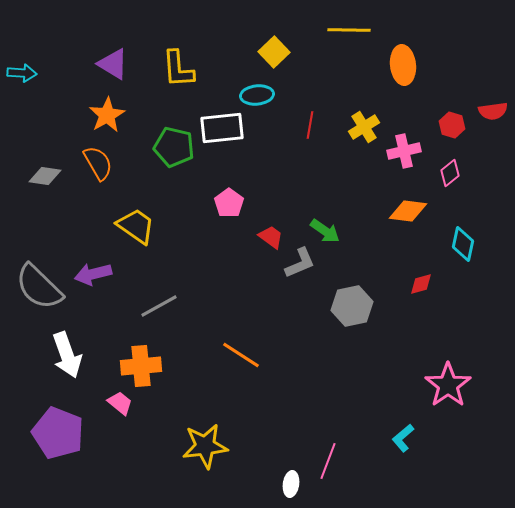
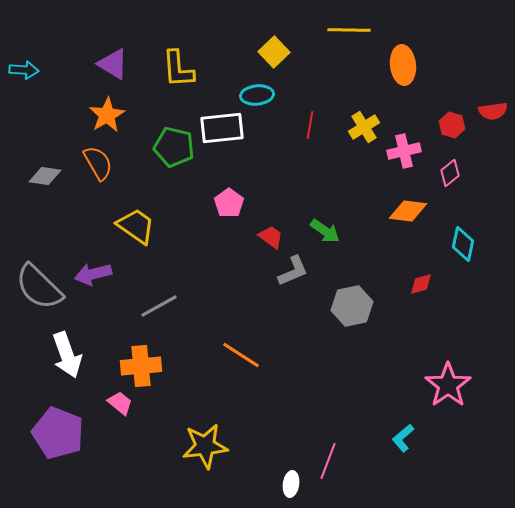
cyan arrow: moved 2 px right, 3 px up
gray L-shape: moved 7 px left, 8 px down
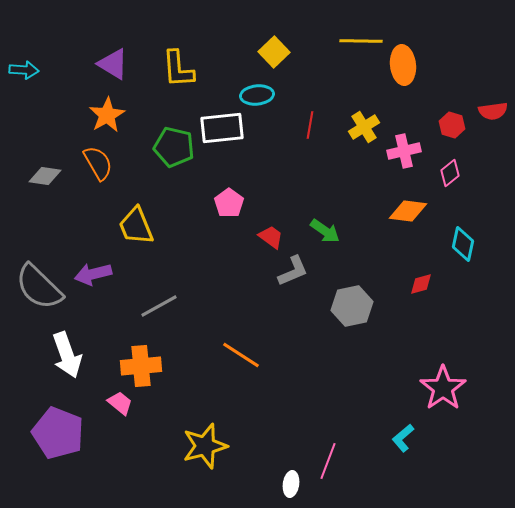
yellow line: moved 12 px right, 11 px down
yellow trapezoid: rotated 147 degrees counterclockwise
pink star: moved 5 px left, 3 px down
yellow star: rotated 9 degrees counterclockwise
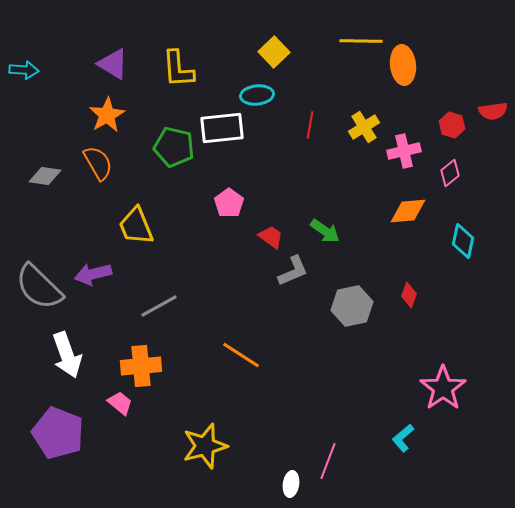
orange diamond: rotated 12 degrees counterclockwise
cyan diamond: moved 3 px up
red diamond: moved 12 px left, 11 px down; rotated 55 degrees counterclockwise
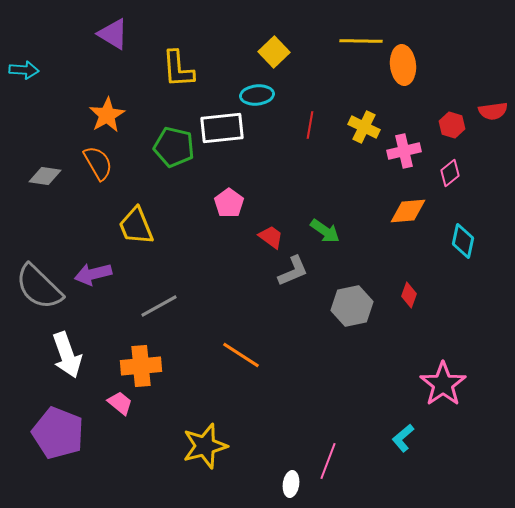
purple triangle: moved 30 px up
yellow cross: rotated 32 degrees counterclockwise
pink star: moved 4 px up
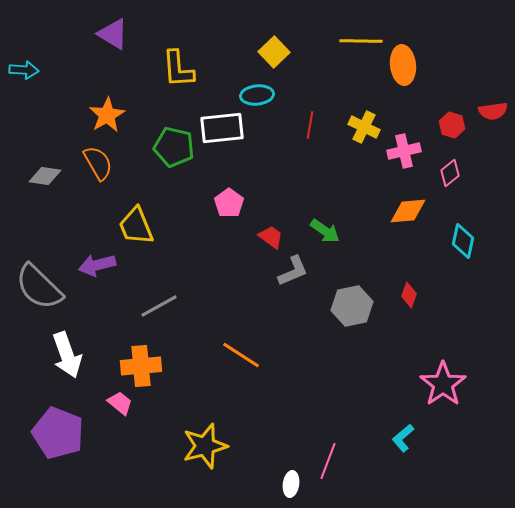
purple arrow: moved 4 px right, 9 px up
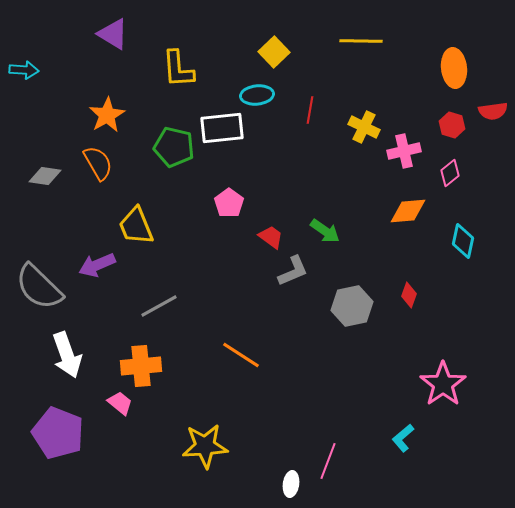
orange ellipse: moved 51 px right, 3 px down
red line: moved 15 px up
purple arrow: rotated 9 degrees counterclockwise
yellow star: rotated 12 degrees clockwise
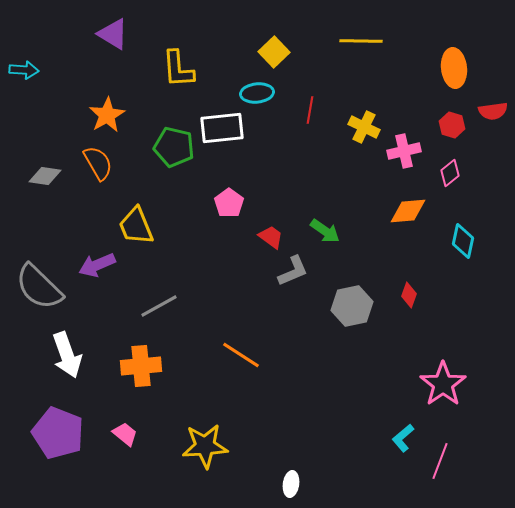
cyan ellipse: moved 2 px up
pink trapezoid: moved 5 px right, 31 px down
pink line: moved 112 px right
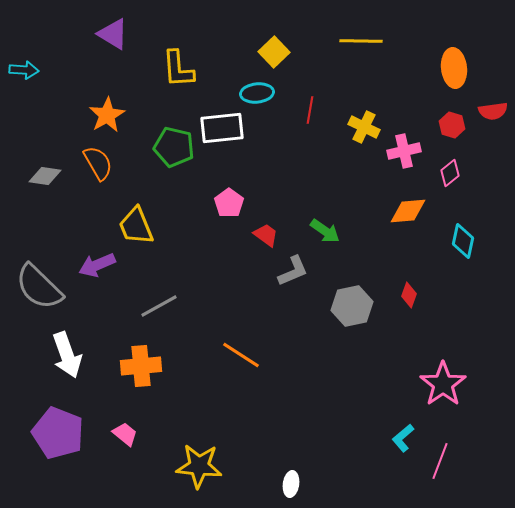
red trapezoid: moved 5 px left, 2 px up
yellow star: moved 6 px left, 20 px down; rotated 9 degrees clockwise
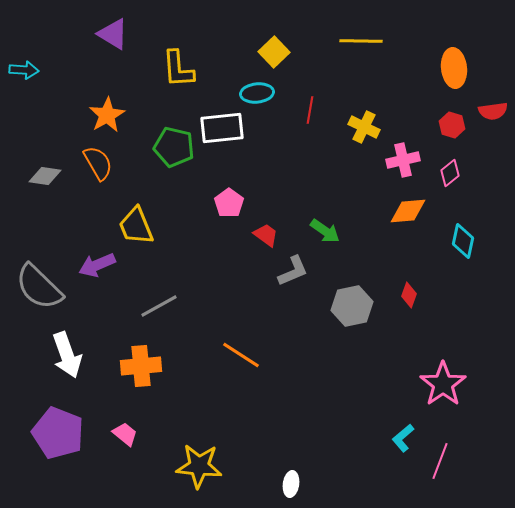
pink cross: moved 1 px left, 9 px down
